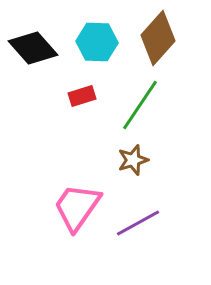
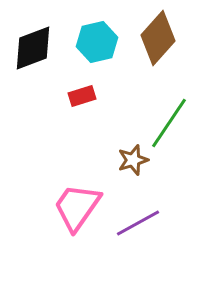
cyan hexagon: rotated 15 degrees counterclockwise
black diamond: rotated 69 degrees counterclockwise
green line: moved 29 px right, 18 px down
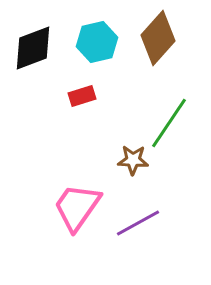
brown star: rotated 20 degrees clockwise
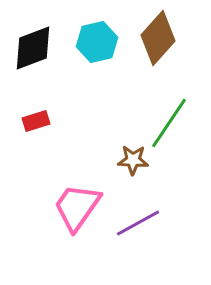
red rectangle: moved 46 px left, 25 px down
